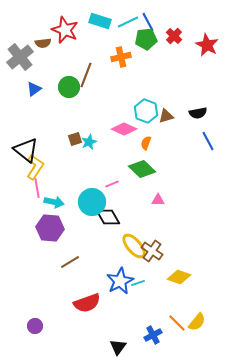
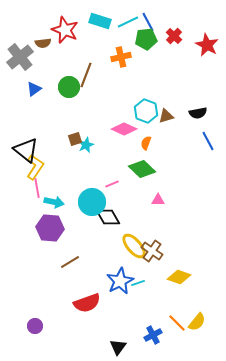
cyan star at (89, 142): moved 3 px left, 3 px down
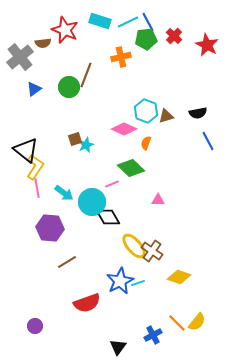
green diamond at (142, 169): moved 11 px left, 1 px up
cyan arrow at (54, 202): moved 10 px right, 9 px up; rotated 24 degrees clockwise
brown line at (70, 262): moved 3 px left
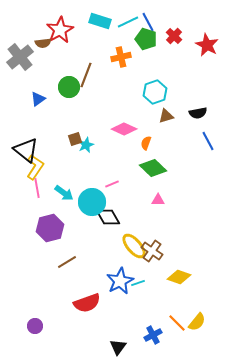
red star at (65, 30): moved 5 px left; rotated 20 degrees clockwise
green pentagon at (146, 39): rotated 25 degrees clockwise
blue triangle at (34, 89): moved 4 px right, 10 px down
cyan hexagon at (146, 111): moved 9 px right, 19 px up; rotated 20 degrees clockwise
green diamond at (131, 168): moved 22 px right
purple hexagon at (50, 228): rotated 20 degrees counterclockwise
